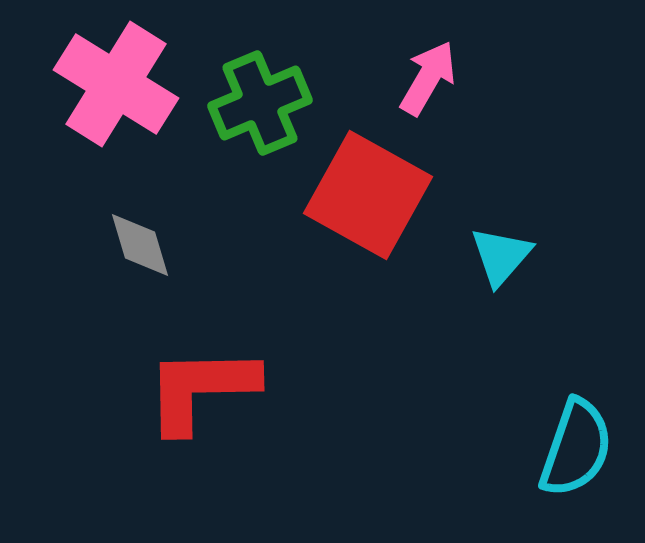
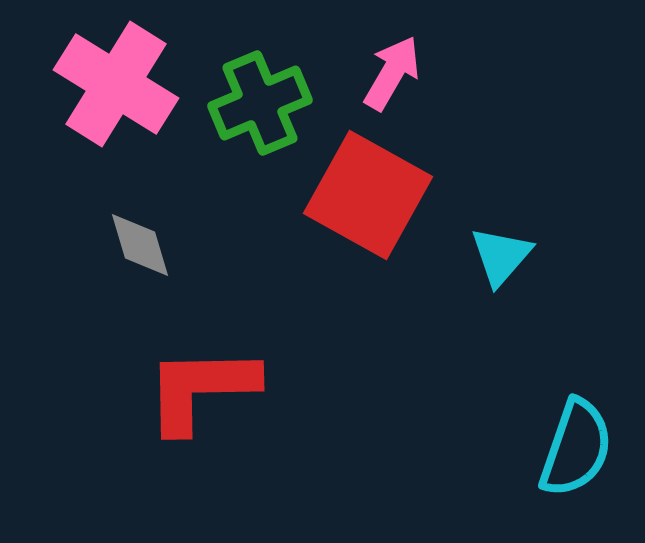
pink arrow: moved 36 px left, 5 px up
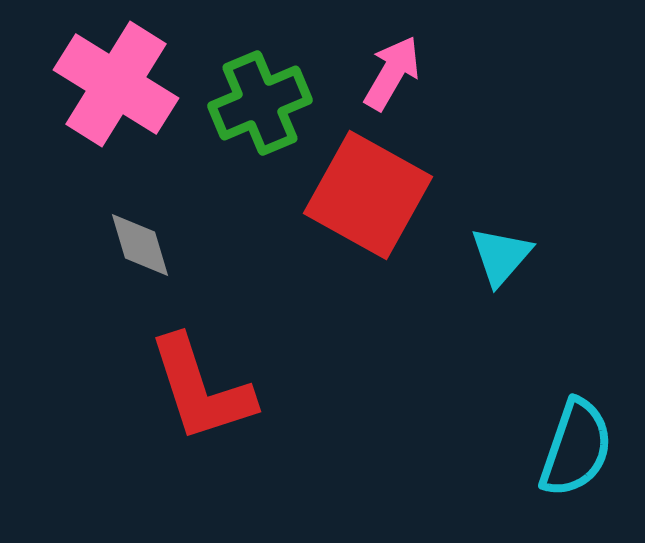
red L-shape: rotated 107 degrees counterclockwise
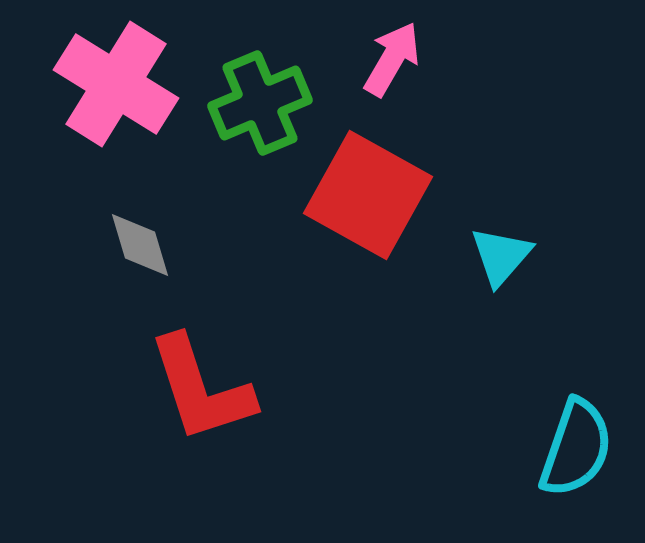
pink arrow: moved 14 px up
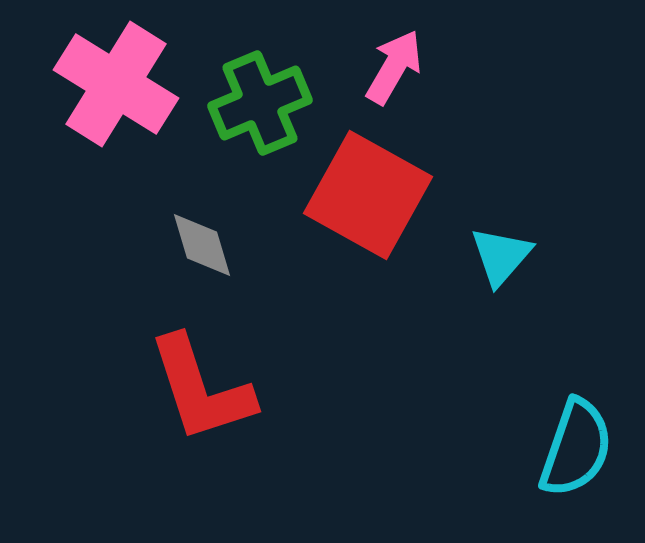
pink arrow: moved 2 px right, 8 px down
gray diamond: moved 62 px right
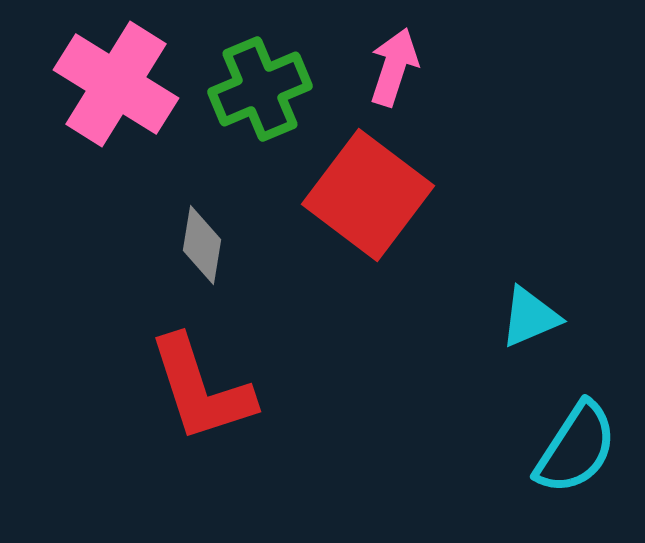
pink arrow: rotated 12 degrees counterclockwise
green cross: moved 14 px up
red square: rotated 8 degrees clockwise
gray diamond: rotated 26 degrees clockwise
cyan triangle: moved 29 px right, 61 px down; rotated 26 degrees clockwise
cyan semicircle: rotated 14 degrees clockwise
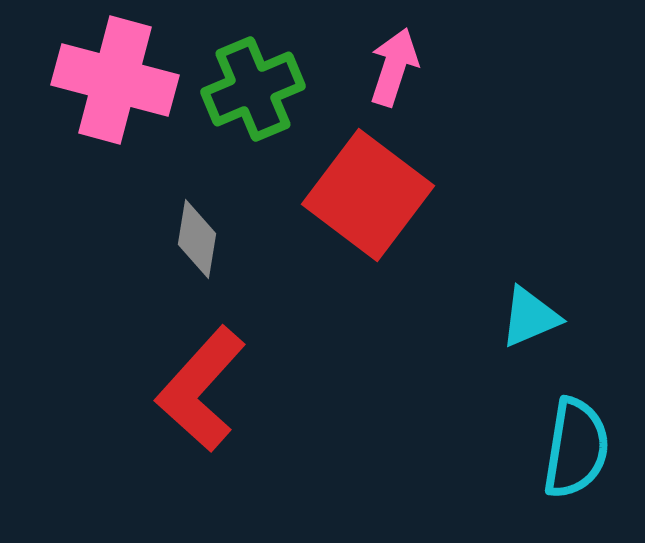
pink cross: moved 1 px left, 4 px up; rotated 17 degrees counterclockwise
green cross: moved 7 px left
gray diamond: moved 5 px left, 6 px up
red L-shape: rotated 60 degrees clockwise
cyan semicircle: rotated 24 degrees counterclockwise
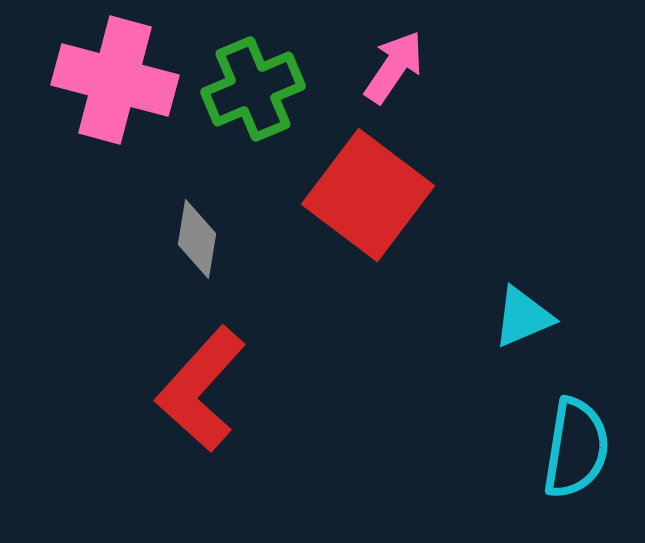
pink arrow: rotated 16 degrees clockwise
cyan triangle: moved 7 px left
